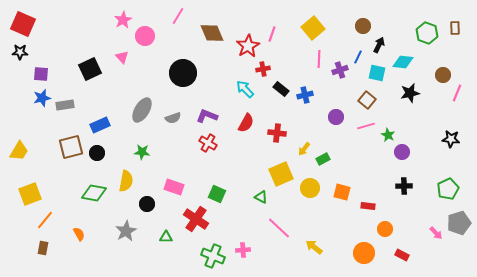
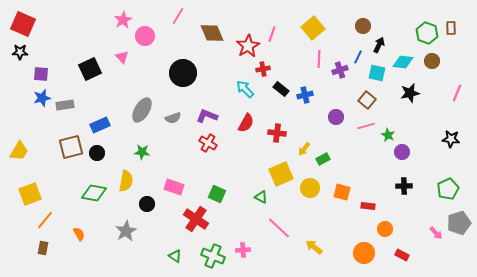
brown rectangle at (455, 28): moved 4 px left
brown circle at (443, 75): moved 11 px left, 14 px up
green triangle at (166, 237): moved 9 px right, 19 px down; rotated 32 degrees clockwise
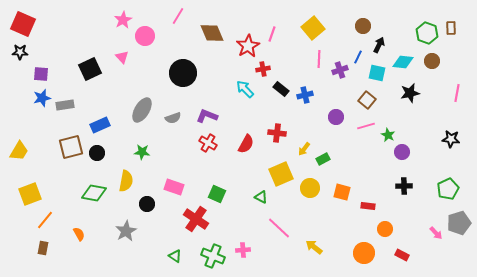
pink line at (457, 93): rotated 12 degrees counterclockwise
red semicircle at (246, 123): moved 21 px down
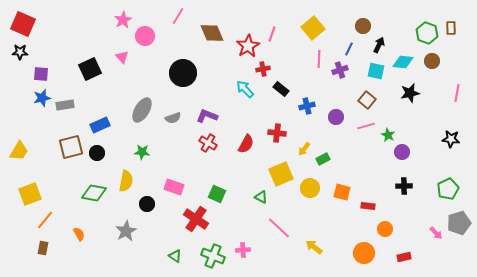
blue line at (358, 57): moved 9 px left, 8 px up
cyan square at (377, 73): moved 1 px left, 2 px up
blue cross at (305, 95): moved 2 px right, 11 px down
red rectangle at (402, 255): moved 2 px right, 2 px down; rotated 40 degrees counterclockwise
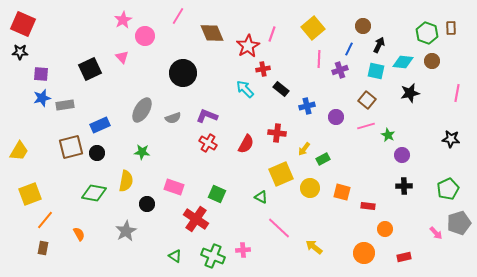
purple circle at (402, 152): moved 3 px down
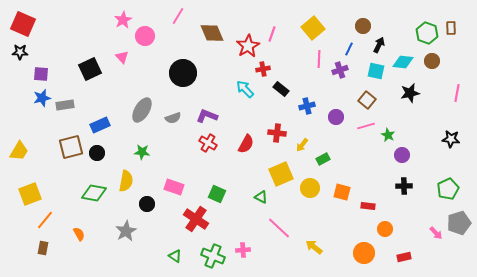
yellow arrow at (304, 149): moved 2 px left, 4 px up
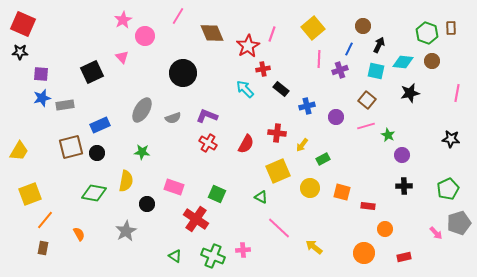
black square at (90, 69): moved 2 px right, 3 px down
yellow square at (281, 174): moved 3 px left, 3 px up
